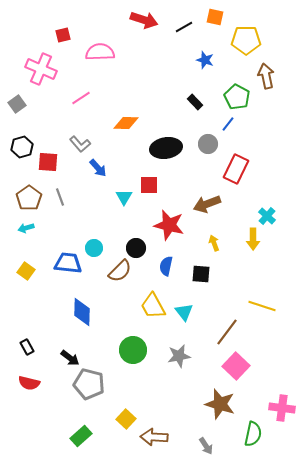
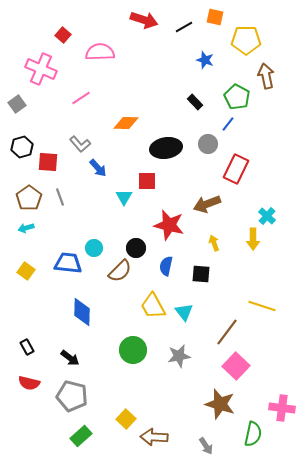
red square at (63, 35): rotated 35 degrees counterclockwise
red square at (149, 185): moved 2 px left, 4 px up
gray pentagon at (89, 384): moved 17 px left, 12 px down
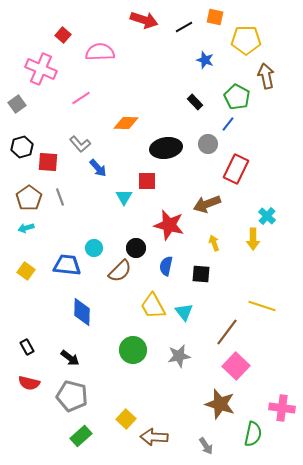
blue trapezoid at (68, 263): moved 1 px left, 2 px down
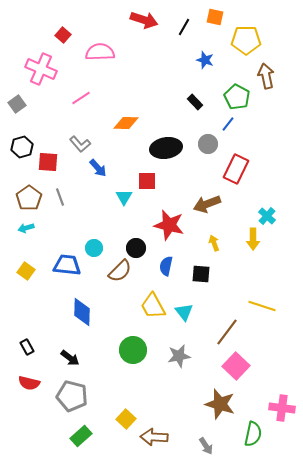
black line at (184, 27): rotated 30 degrees counterclockwise
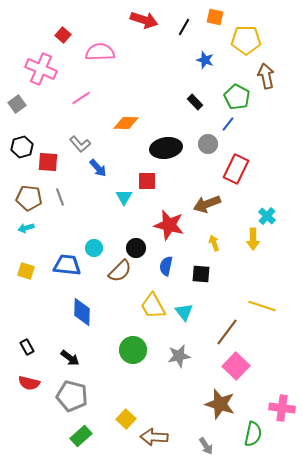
brown pentagon at (29, 198): rotated 30 degrees counterclockwise
yellow square at (26, 271): rotated 18 degrees counterclockwise
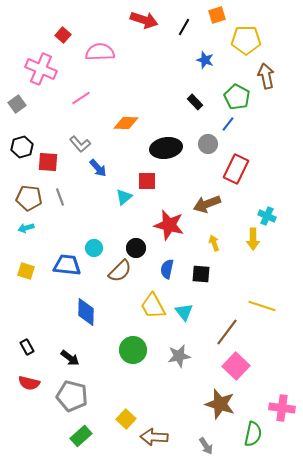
orange square at (215, 17): moved 2 px right, 2 px up; rotated 30 degrees counterclockwise
cyan triangle at (124, 197): rotated 18 degrees clockwise
cyan cross at (267, 216): rotated 18 degrees counterclockwise
blue semicircle at (166, 266): moved 1 px right, 3 px down
blue diamond at (82, 312): moved 4 px right
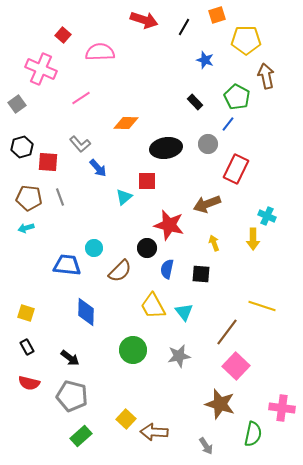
black circle at (136, 248): moved 11 px right
yellow square at (26, 271): moved 42 px down
brown arrow at (154, 437): moved 5 px up
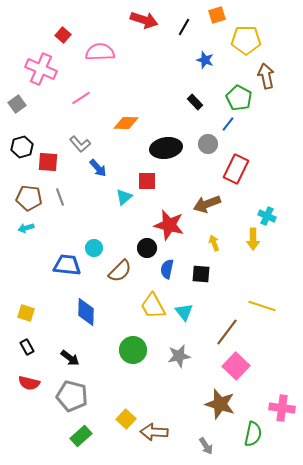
green pentagon at (237, 97): moved 2 px right, 1 px down
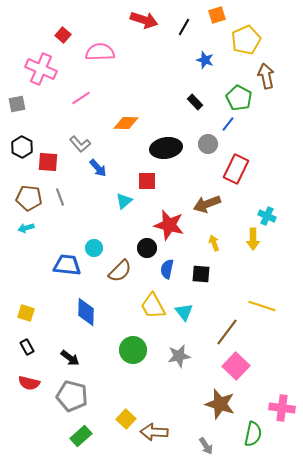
yellow pentagon at (246, 40): rotated 24 degrees counterclockwise
gray square at (17, 104): rotated 24 degrees clockwise
black hexagon at (22, 147): rotated 15 degrees counterclockwise
cyan triangle at (124, 197): moved 4 px down
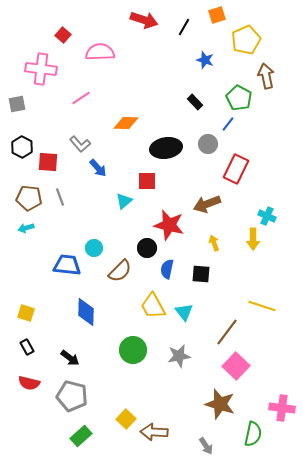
pink cross at (41, 69): rotated 16 degrees counterclockwise
